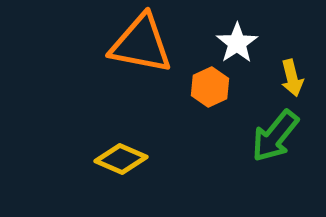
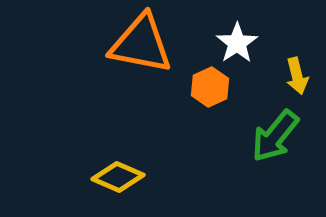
yellow arrow: moved 5 px right, 2 px up
yellow diamond: moved 3 px left, 18 px down
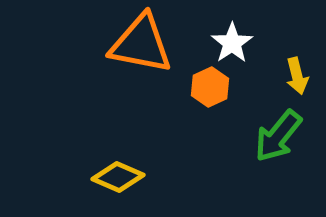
white star: moved 5 px left
green arrow: moved 3 px right
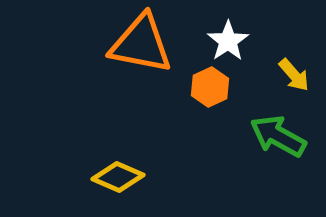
white star: moved 4 px left, 2 px up
yellow arrow: moved 3 px left, 1 px up; rotated 27 degrees counterclockwise
green arrow: rotated 80 degrees clockwise
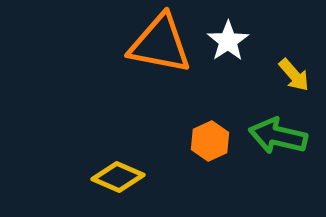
orange triangle: moved 19 px right
orange hexagon: moved 54 px down
green arrow: rotated 16 degrees counterclockwise
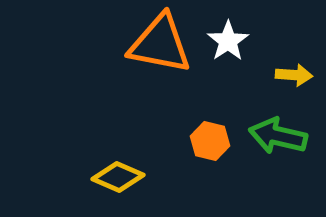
yellow arrow: rotated 45 degrees counterclockwise
orange hexagon: rotated 21 degrees counterclockwise
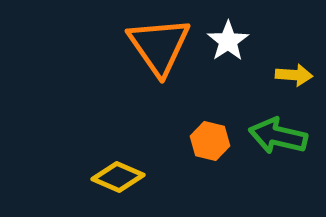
orange triangle: moved 1 px left, 2 px down; rotated 44 degrees clockwise
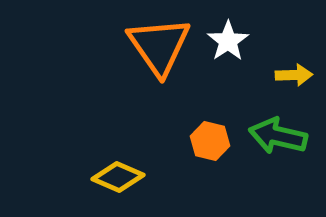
yellow arrow: rotated 6 degrees counterclockwise
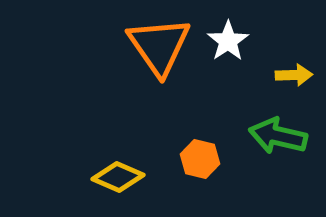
orange hexagon: moved 10 px left, 18 px down
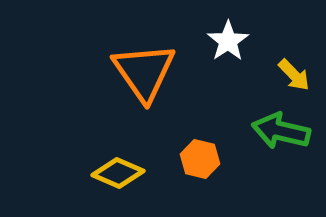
orange triangle: moved 15 px left, 26 px down
yellow arrow: rotated 48 degrees clockwise
green arrow: moved 3 px right, 5 px up
yellow diamond: moved 4 px up
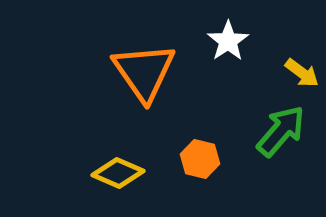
yellow arrow: moved 8 px right, 2 px up; rotated 9 degrees counterclockwise
green arrow: rotated 118 degrees clockwise
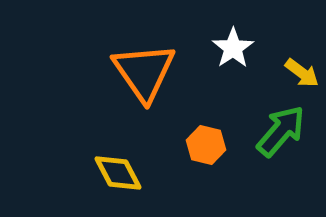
white star: moved 5 px right, 7 px down
orange hexagon: moved 6 px right, 14 px up
yellow diamond: rotated 39 degrees clockwise
